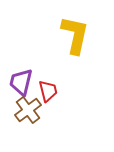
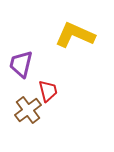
yellow L-shape: rotated 78 degrees counterclockwise
purple trapezoid: moved 18 px up
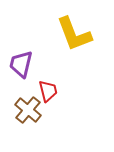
yellow L-shape: moved 1 px left, 1 px up; rotated 135 degrees counterclockwise
brown cross: rotated 12 degrees counterclockwise
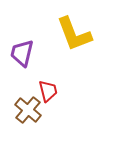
purple trapezoid: moved 1 px right, 11 px up
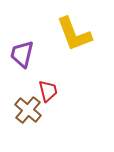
purple trapezoid: moved 1 px down
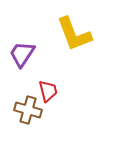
purple trapezoid: rotated 20 degrees clockwise
brown cross: rotated 24 degrees counterclockwise
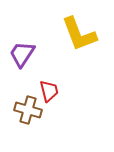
yellow L-shape: moved 5 px right
red trapezoid: moved 1 px right
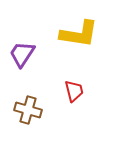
yellow L-shape: rotated 60 degrees counterclockwise
red trapezoid: moved 25 px right
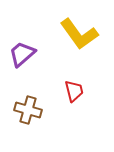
yellow L-shape: rotated 45 degrees clockwise
purple trapezoid: rotated 16 degrees clockwise
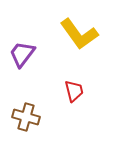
purple trapezoid: rotated 12 degrees counterclockwise
brown cross: moved 2 px left, 7 px down
